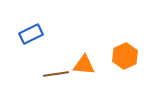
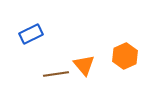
orange triangle: rotated 45 degrees clockwise
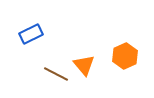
brown line: rotated 35 degrees clockwise
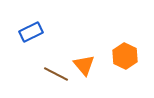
blue rectangle: moved 2 px up
orange hexagon: rotated 10 degrees counterclockwise
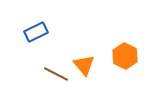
blue rectangle: moved 5 px right
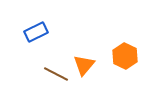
orange triangle: rotated 20 degrees clockwise
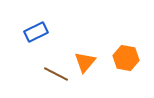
orange hexagon: moved 1 px right, 2 px down; rotated 15 degrees counterclockwise
orange triangle: moved 1 px right, 3 px up
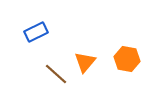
orange hexagon: moved 1 px right, 1 px down
brown line: rotated 15 degrees clockwise
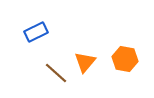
orange hexagon: moved 2 px left
brown line: moved 1 px up
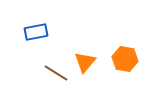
blue rectangle: rotated 15 degrees clockwise
brown line: rotated 10 degrees counterclockwise
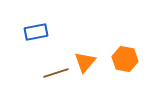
brown line: rotated 50 degrees counterclockwise
